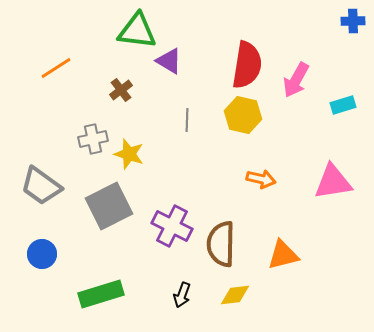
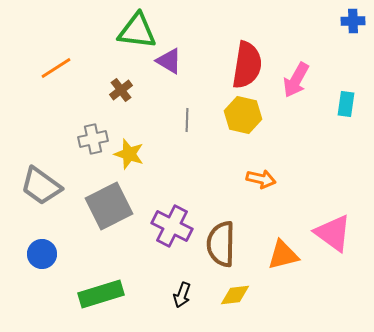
cyan rectangle: moved 3 px right, 1 px up; rotated 65 degrees counterclockwise
pink triangle: moved 51 px down; rotated 45 degrees clockwise
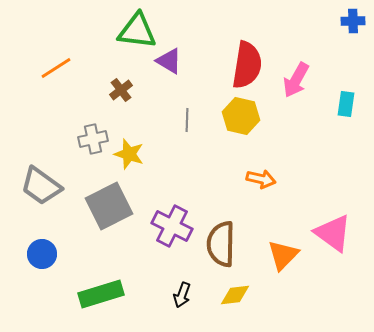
yellow hexagon: moved 2 px left, 1 px down
orange triangle: rotated 32 degrees counterclockwise
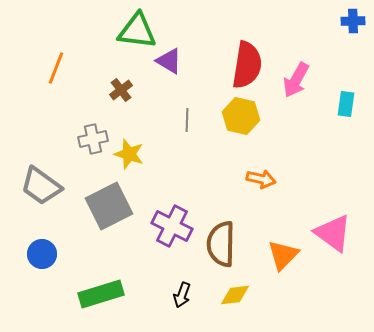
orange line: rotated 36 degrees counterclockwise
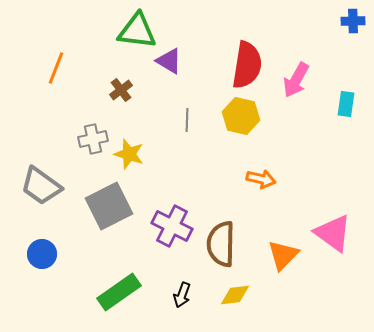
green rectangle: moved 18 px right, 2 px up; rotated 18 degrees counterclockwise
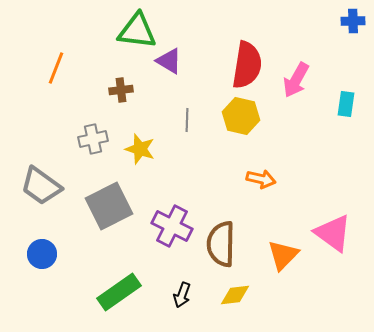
brown cross: rotated 30 degrees clockwise
yellow star: moved 11 px right, 5 px up
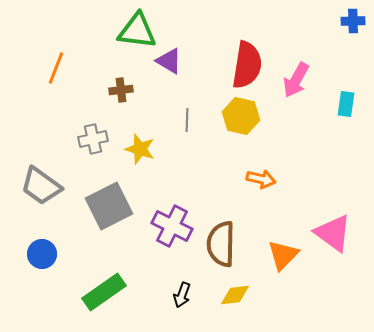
green rectangle: moved 15 px left
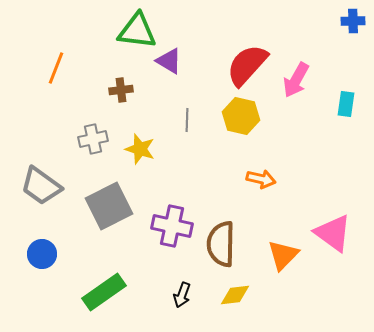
red semicircle: rotated 147 degrees counterclockwise
purple cross: rotated 15 degrees counterclockwise
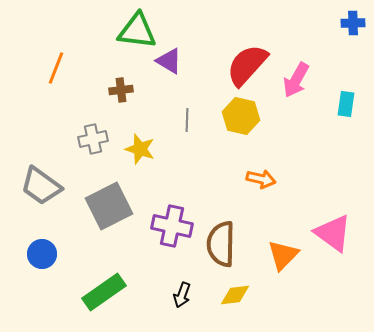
blue cross: moved 2 px down
